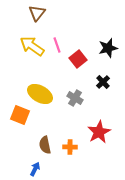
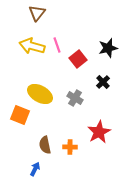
yellow arrow: rotated 20 degrees counterclockwise
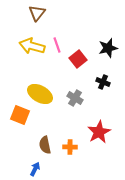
black cross: rotated 24 degrees counterclockwise
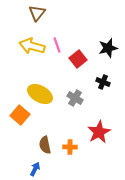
orange square: rotated 18 degrees clockwise
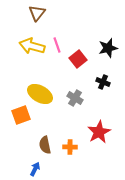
orange square: moved 1 px right; rotated 30 degrees clockwise
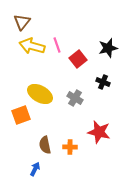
brown triangle: moved 15 px left, 9 px down
red star: rotated 30 degrees counterclockwise
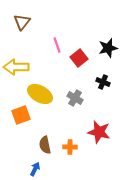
yellow arrow: moved 16 px left, 21 px down; rotated 15 degrees counterclockwise
red square: moved 1 px right, 1 px up
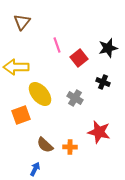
yellow ellipse: rotated 20 degrees clockwise
brown semicircle: rotated 36 degrees counterclockwise
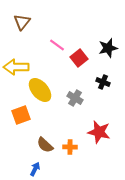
pink line: rotated 35 degrees counterclockwise
yellow ellipse: moved 4 px up
